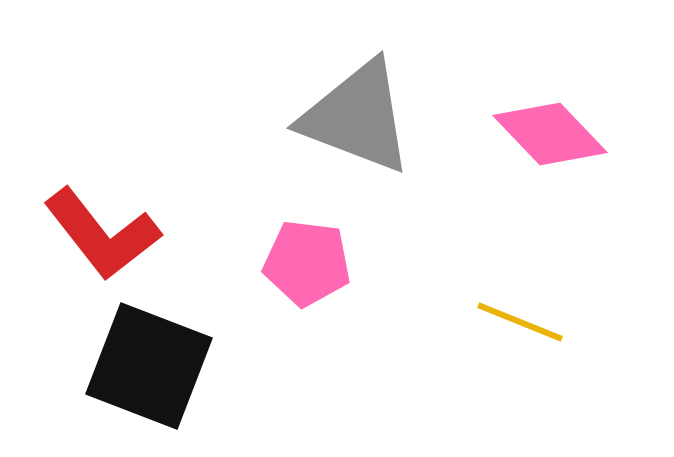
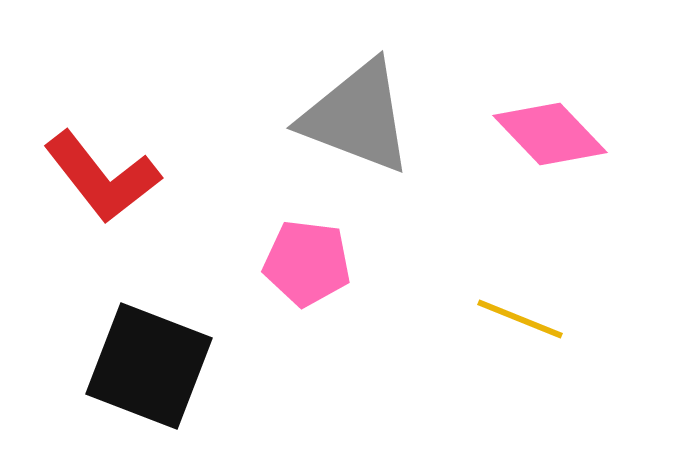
red L-shape: moved 57 px up
yellow line: moved 3 px up
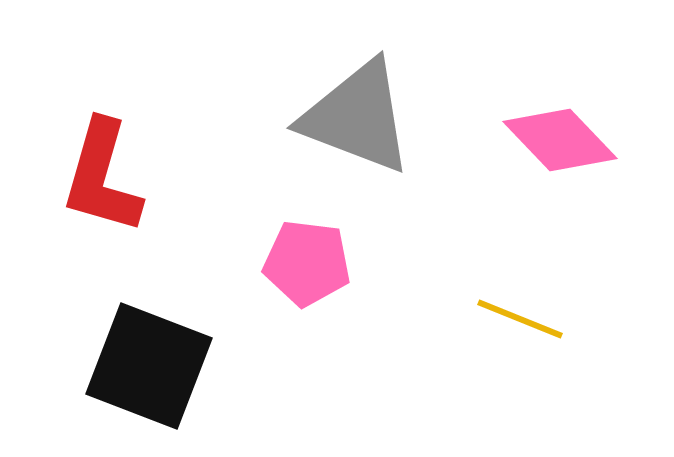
pink diamond: moved 10 px right, 6 px down
red L-shape: rotated 54 degrees clockwise
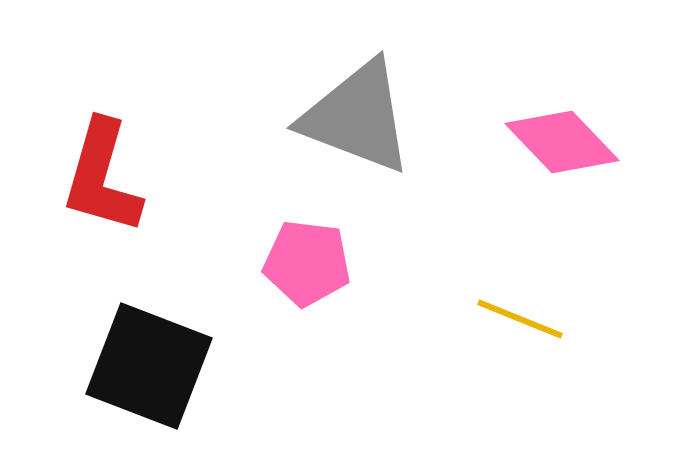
pink diamond: moved 2 px right, 2 px down
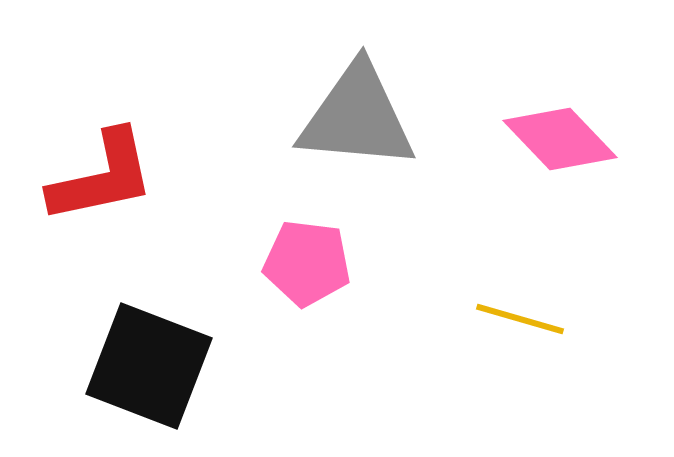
gray triangle: rotated 16 degrees counterclockwise
pink diamond: moved 2 px left, 3 px up
red L-shape: rotated 118 degrees counterclockwise
yellow line: rotated 6 degrees counterclockwise
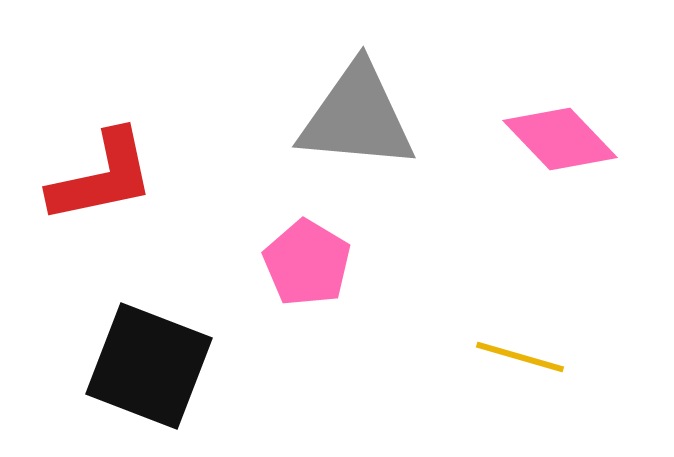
pink pentagon: rotated 24 degrees clockwise
yellow line: moved 38 px down
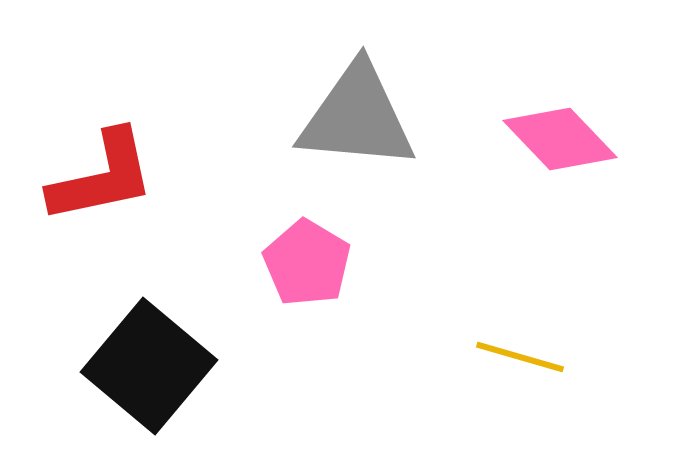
black square: rotated 19 degrees clockwise
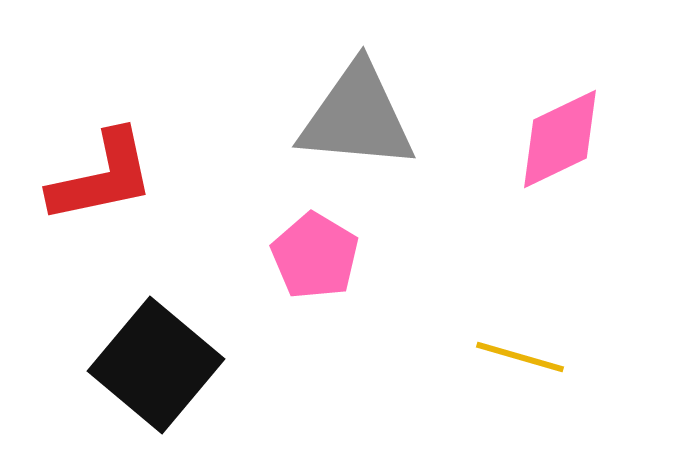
pink diamond: rotated 72 degrees counterclockwise
pink pentagon: moved 8 px right, 7 px up
black square: moved 7 px right, 1 px up
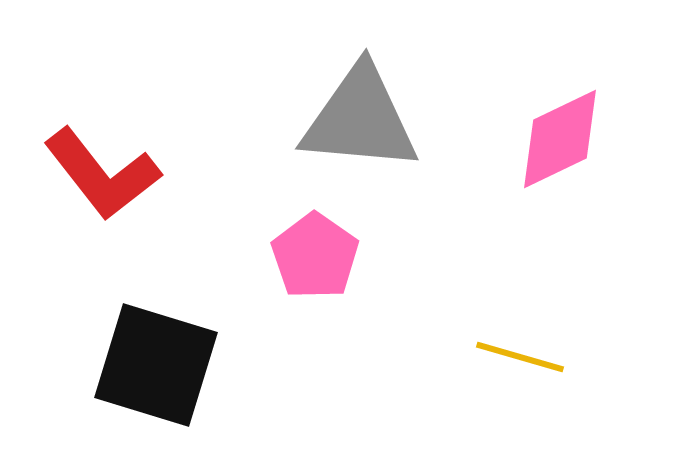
gray triangle: moved 3 px right, 2 px down
red L-shape: moved 3 px up; rotated 64 degrees clockwise
pink pentagon: rotated 4 degrees clockwise
black square: rotated 23 degrees counterclockwise
